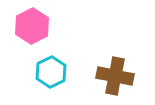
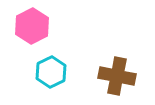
brown cross: moved 2 px right
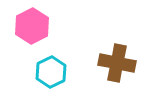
brown cross: moved 13 px up
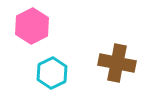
cyan hexagon: moved 1 px right, 1 px down
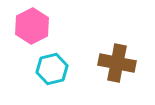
cyan hexagon: moved 4 px up; rotated 12 degrees clockwise
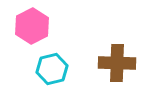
brown cross: rotated 9 degrees counterclockwise
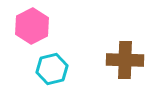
brown cross: moved 8 px right, 3 px up
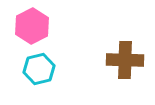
cyan hexagon: moved 13 px left
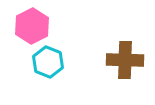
cyan hexagon: moved 9 px right, 7 px up; rotated 24 degrees counterclockwise
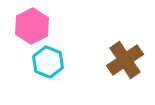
brown cross: rotated 36 degrees counterclockwise
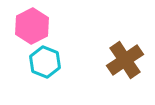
cyan hexagon: moved 3 px left
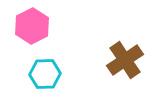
cyan hexagon: moved 12 px down; rotated 24 degrees counterclockwise
